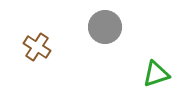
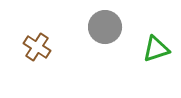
green triangle: moved 25 px up
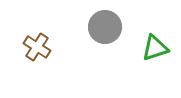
green triangle: moved 1 px left, 1 px up
